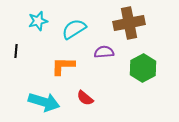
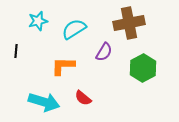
purple semicircle: rotated 126 degrees clockwise
red semicircle: moved 2 px left
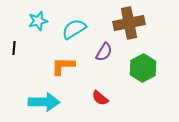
black line: moved 2 px left, 3 px up
red semicircle: moved 17 px right
cyan arrow: rotated 16 degrees counterclockwise
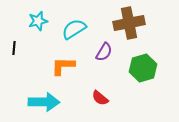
green hexagon: rotated 12 degrees clockwise
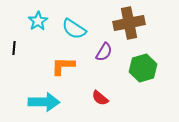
cyan star: rotated 18 degrees counterclockwise
cyan semicircle: rotated 115 degrees counterclockwise
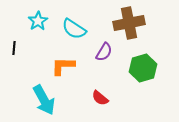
cyan arrow: moved 2 px up; rotated 60 degrees clockwise
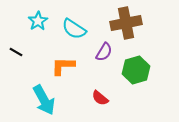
brown cross: moved 3 px left
black line: moved 2 px right, 4 px down; rotated 64 degrees counterclockwise
green hexagon: moved 7 px left, 2 px down
